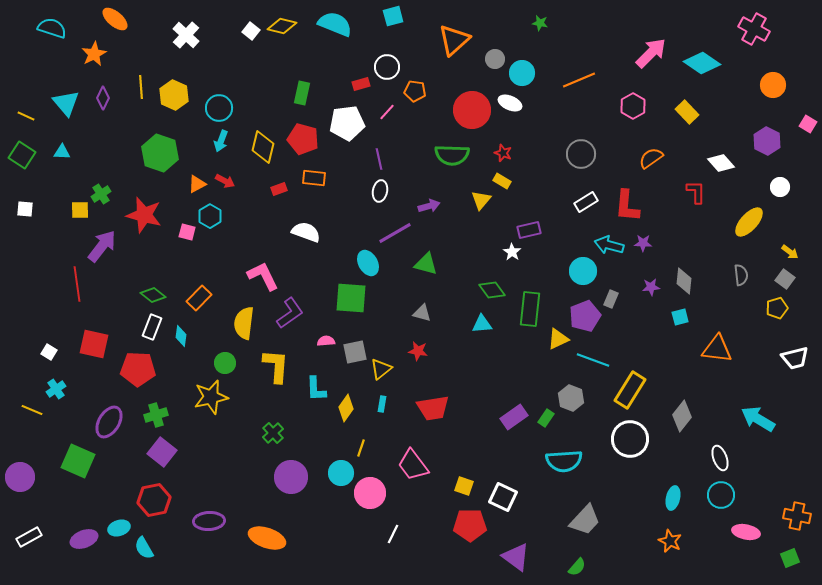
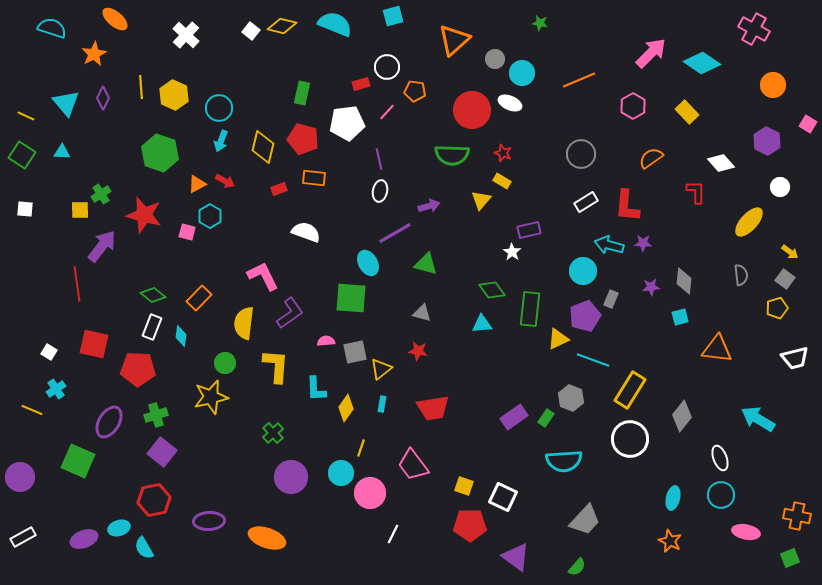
white rectangle at (29, 537): moved 6 px left
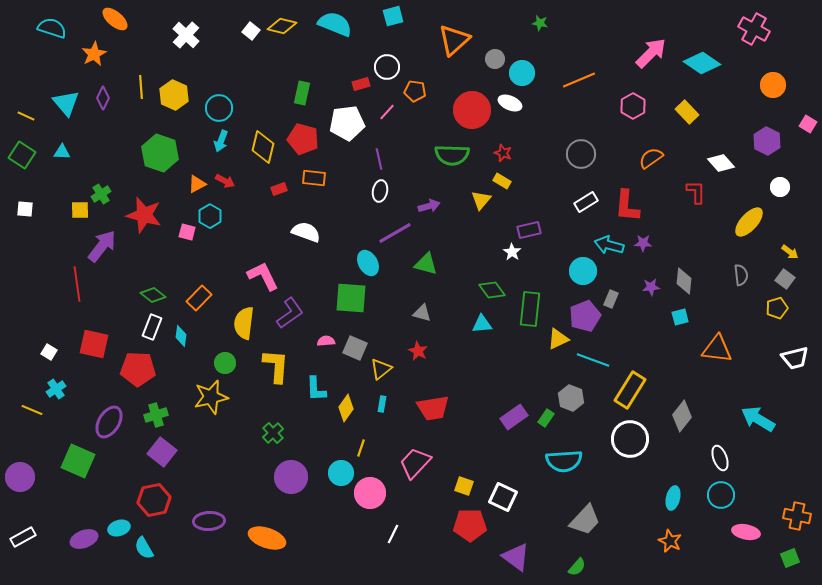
red star at (418, 351): rotated 18 degrees clockwise
gray square at (355, 352): moved 4 px up; rotated 35 degrees clockwise
pink trapezoid at (413, 465): moved 2 px right, 2 px up; rotated 80 degrees clockwise
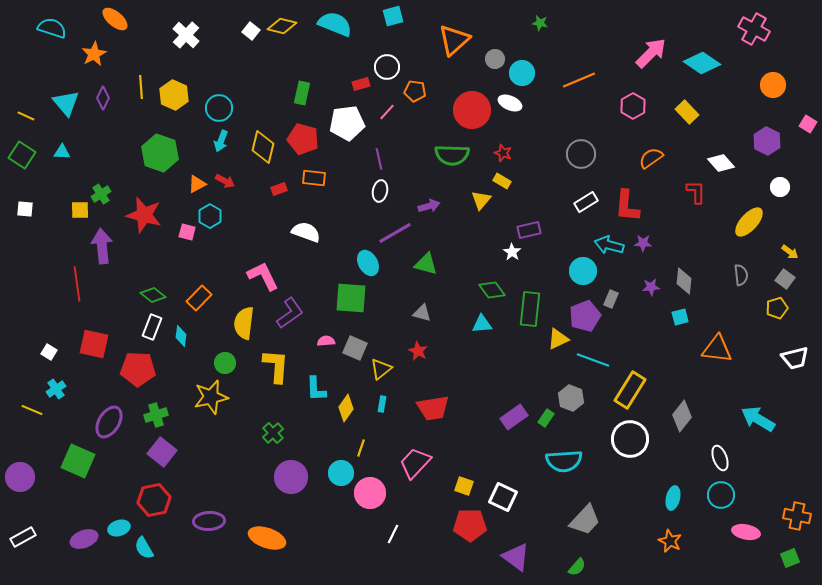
purple arrow at (102, 246): rotated 44 degrees counterclockwise
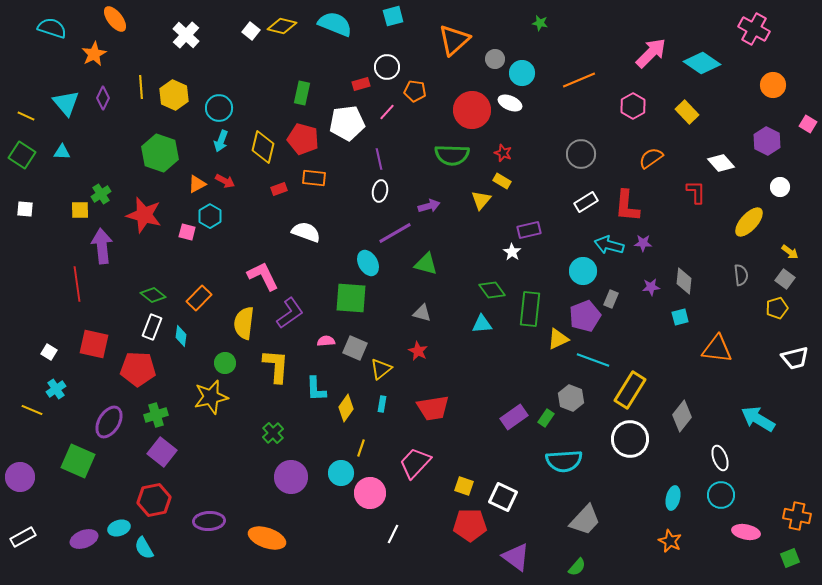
orange ellipse at (115, 19): rotated 12 degrees clockwise
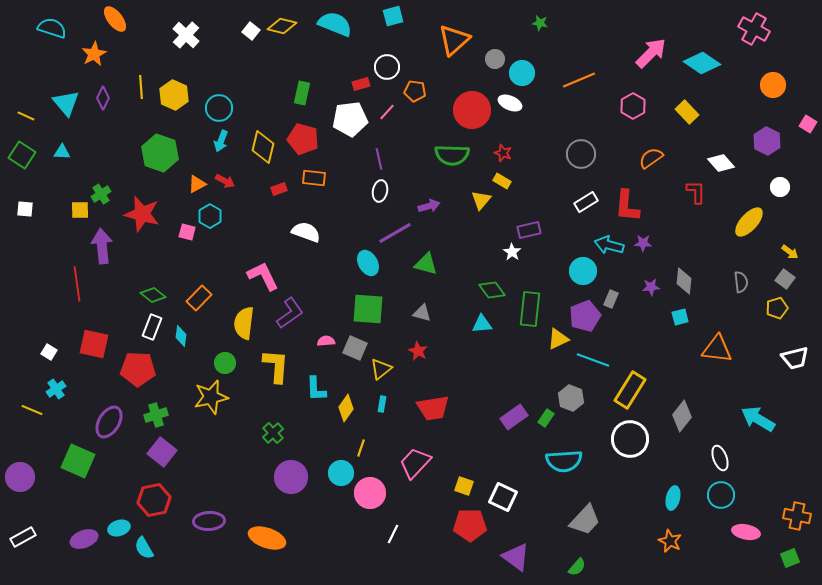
white pentagon at (347, 123): moved 3 px right, 4 px up
red star at (144, 215): moved 2 px left, 1 px up
gray semicircle at (741, 275): moved 7 px down
green square at (351, 298): moved 17 px right, 11 px down
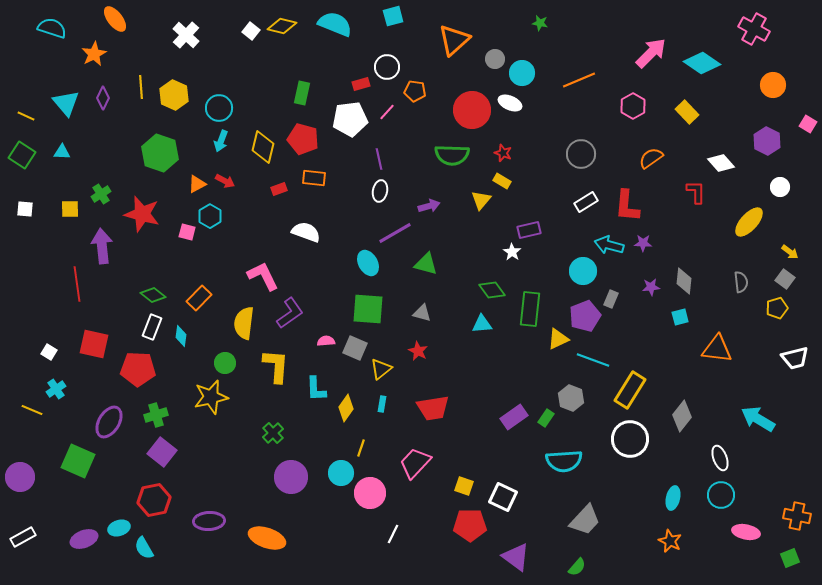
yellow square at (80, 210): moved 10 px left, 1 px up
